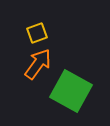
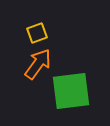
green square: rotated 36 degrees counterclockwise
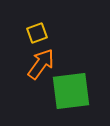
orange arrow: moved 3 px right
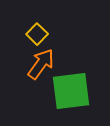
yellow square: moved 1 px down; rotated 25 degrees counterclockwise
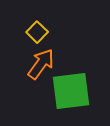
yellow square: moved 2 px up
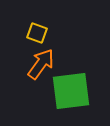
yellow square: moved 1 px down; rotated 25 degrees counterclockwise
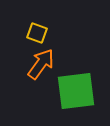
green square: moved 5 px right
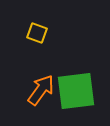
orange arrow: moved 26 px down
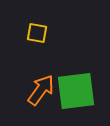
yellow square: rotated 10 degrees counterclockwise
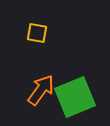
green square: moved 1 px left, 6 px down; rotated 15 degrees counterclockwise
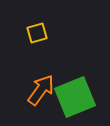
yellow square: rotated 25 degrees counterclockwise
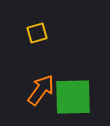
green square: moved 2 px left; rotated 21 degrees clockwise
